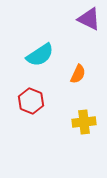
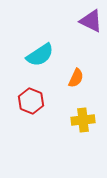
purple triangle: moved 2 px right, 2 px down
orange semicircle: moved 2 px left, 4 px down
yellow cross: moved 1 px left, 2 px up
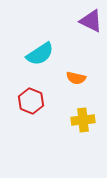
cyan semicircle: moved 1 px up
orange semicircle: rotated 78 degrees clockwise
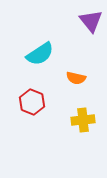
purple triangle: rotated 25 degrees clockwise
red hexagon: moved 1 px right, 1 px down
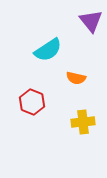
cyan semicircle: moved 8 px right, 4 px up
yellow cross: moved 2 px down
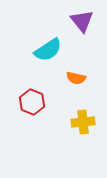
purple triangle: moved 9 px left
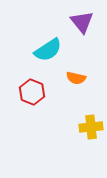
purple triangle: moved 1 px down
red hexagon: moved 10 px up
yellow cross: moved 8 px right, 5 px down
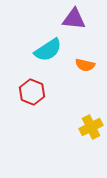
purple triangle: moved 8 px left, 3 px up; rotated 45 degrees counterclockwise
orange semicircle: moved 9 px right, 13 px up
yellow cross: rotated 20 degrees counterclockwise
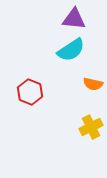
cyan semicircle: moved 23 px right
orange semicircle: moved 8 px right, 19 px down
red hexagon: moved 2 px left
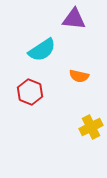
cyan semicircle: moved 29 px left
orange semicircle: moved 14 px left, 8 px up
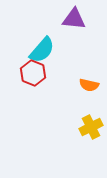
cyan semicircle: rotated 16 degrees counterclockwise
orange semicircle: moved 10 px right, 9 px down
red hexagon: moved 3 px right, 19 px up
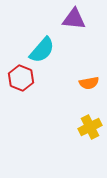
red hexagon: moved 12 px left, 5 px down
orange semicircle: moved 2 px up; rotated 24 degrees counterclockwise
yellow cross: moved 1 px left
